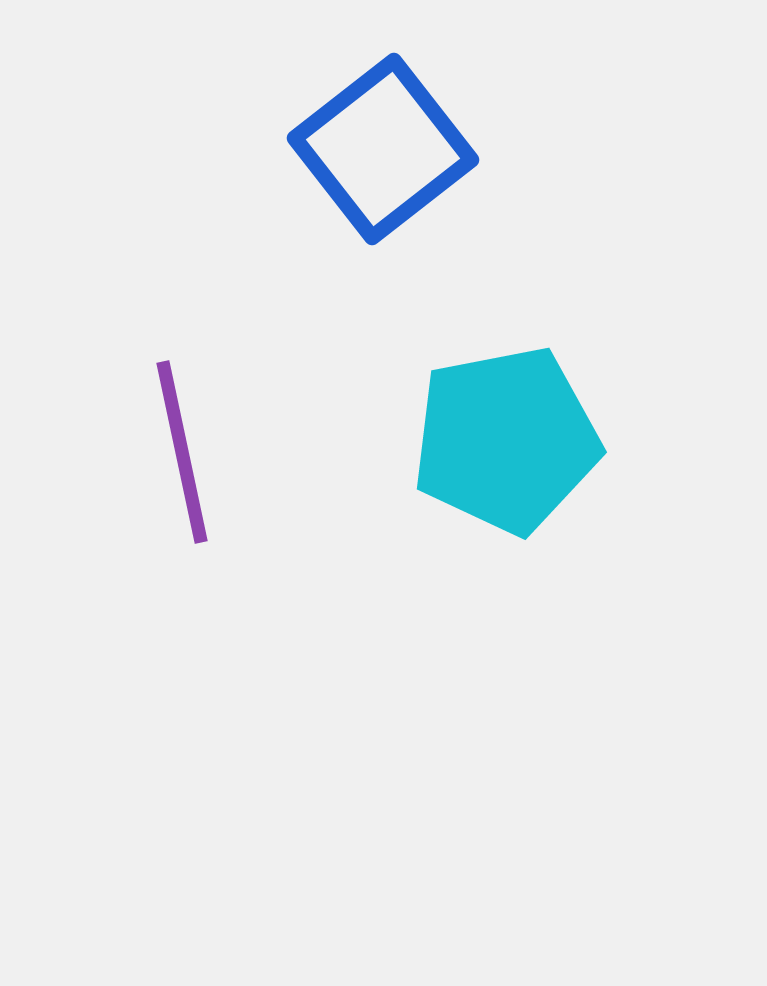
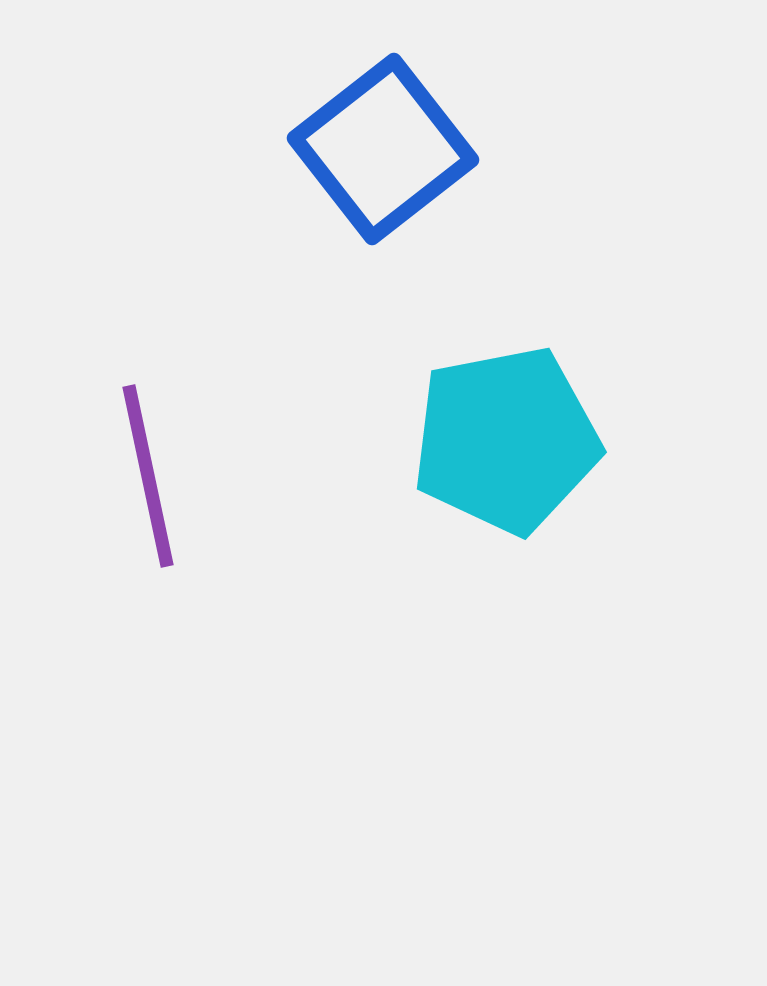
purple line: moved 34 px left, 24 px down
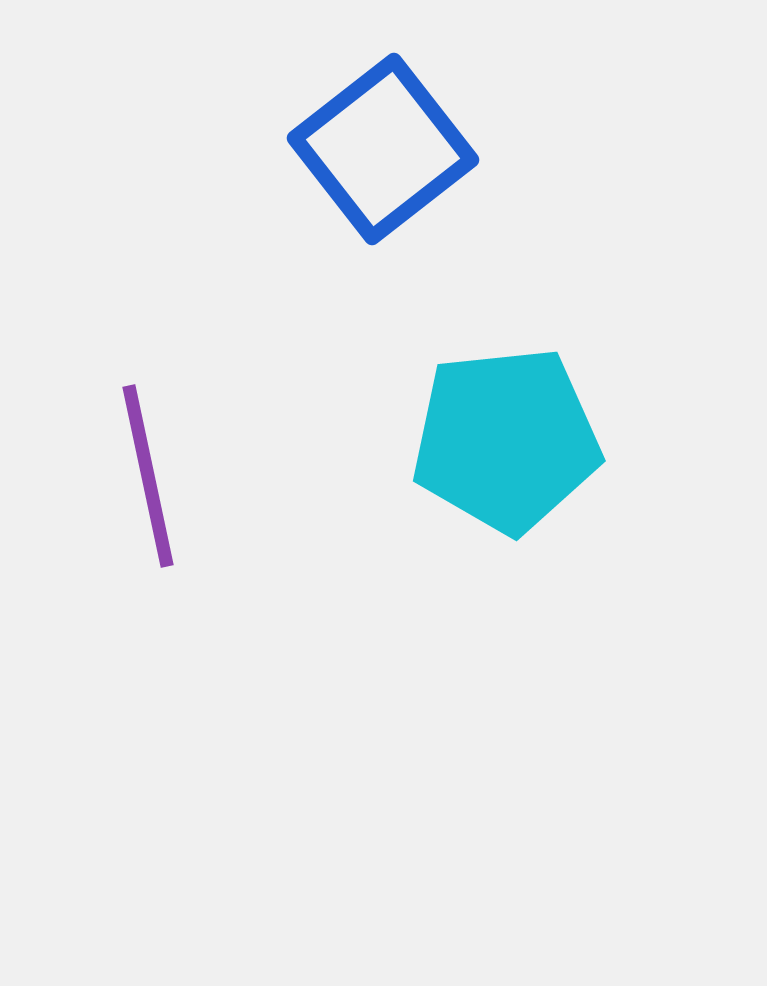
cyan pentagon: rotated 5 degrees clockwise
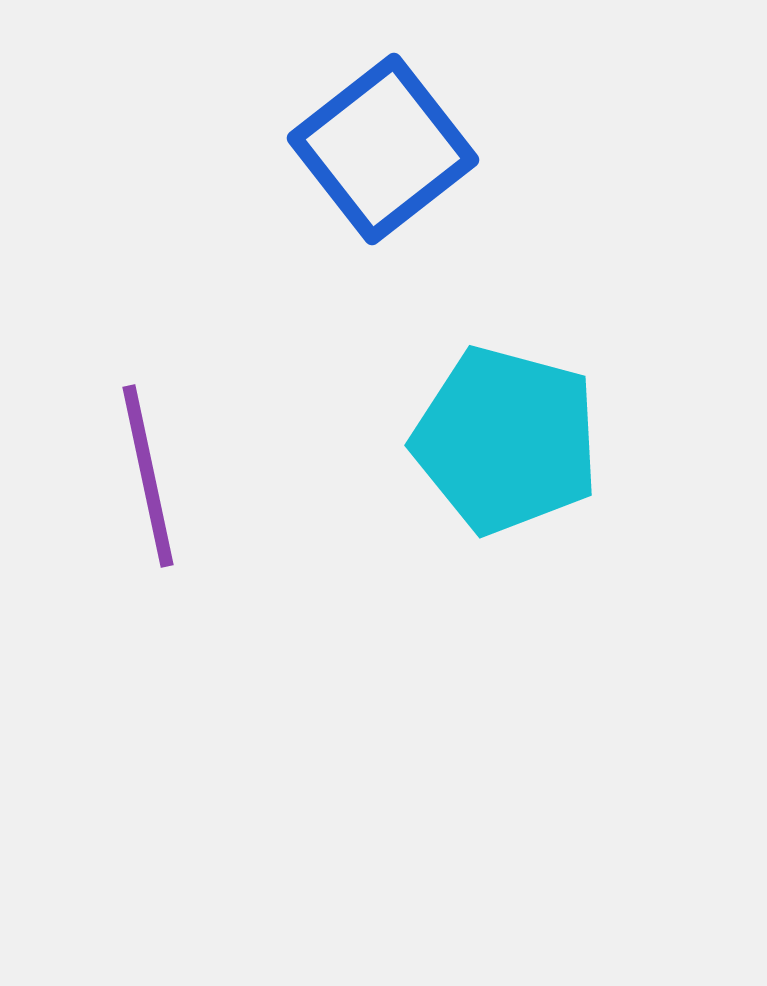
cyan pentagon: rotated 21 degrees clockwise
